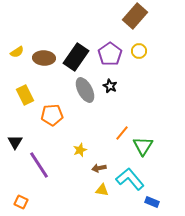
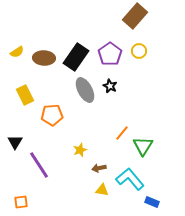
orange square: rotated 32 degrees counterclockwise
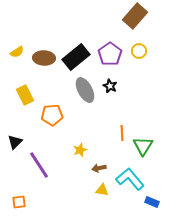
black rectangle: rotated 16 degrees clockwise
orange line: rotated 42 degrees counterclockwise
black triangle: rotated 14 degrees clockwise
orange square: moved 2 px left
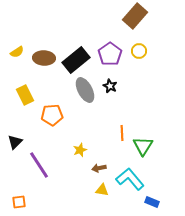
black rectangle: moved 3 px down
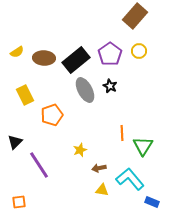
orange pentagon: rotated 15 degrees counterclockwise
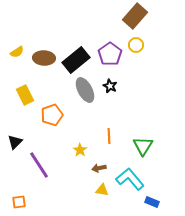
yellow circle: moved 3 px left, 6 px up
orange line: moved 13 px left, 3 px down
yellow star: rotated 16 degrees counterclockwise
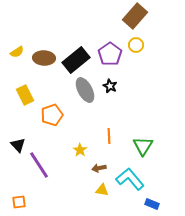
black triangle: moved 3 px right, 3 px down; rotated 28 degrees counterclockwise
blue rectangle: moved 2 px down
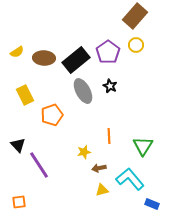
purple pentagon: moved 2 px left, 2 px up
gray ellipse: moved 2 px left, 1 px down
yellow star: moved 4 px right, 2 px down; rotated 24 degrees clockwise
yellow triangle: rotated 24 degrees counterclockwise
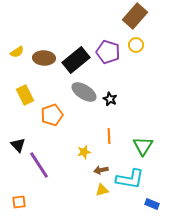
purple pentagon: rotated 20 degrees counterclockwise
black star: moved 13 px down
gray ellipse: moved 1 px right, 1 px down; rotated 30 degrees counterclockwise
brown arrow: moved 2 px right, 2 px down
cyan L-shape: rotated 140 degrees clockwise
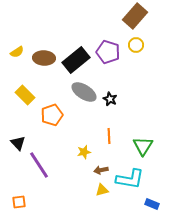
yellow rectangle: rotated 18 degrees counterclockwise
black triangle: moved 2 px up
